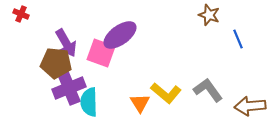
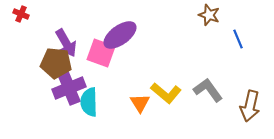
brown arrow: rotated 72 degrees counterclockwise
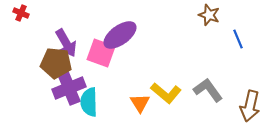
red cross: moved 1 px up
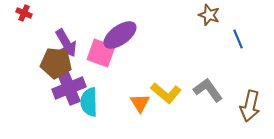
red cross: moved 3 px right
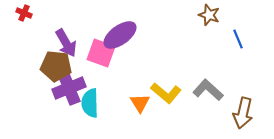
brown pentagon: moved 3 px down
gray L-shape: rotated 12 degrees counterclockwise
cyan semicircle: moved 1 px right, 1 px down
brown arrow: moved 7 px left, 7 px down
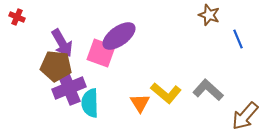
red cross: moved 7 px left, 4 px down
purple ellipse: moved 1 px left, 1 px down
purple arrow: moved 4 px left
brown arrow: moved 2 px right, 3 px down; rotated 28 degrees clockwise
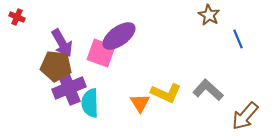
brown star: rotated 10 degrees clockwise
yellow L-shape: rotated 16 degrees counterclockwise
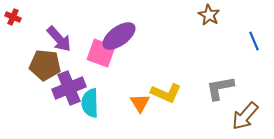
red cross: moved 4 px left
blue line: moved 16 px right, 2 px down
purple arrow: moved 3 px left, 4 px up; rotated 12 degrees counterclockwise
brown pentagon: moved 11 px left, 1 px up
gray L-shape: moved 12 px right, 2 px up; rotated 52 degrees counterclockwise
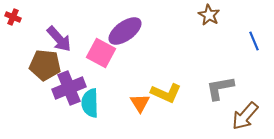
purple ellipse: moved 6 px right, 5 px up
pink square: rotated 8 degrees clockwise
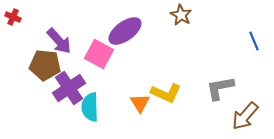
brown star: moved 28 px left
purple arrow: moved 2 px down
pink square: moved 2 px left, 1 px down
purple cross: rotated 12 degrees counterclockwise
cyan semicircle: moved 4 px down
